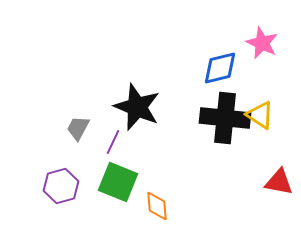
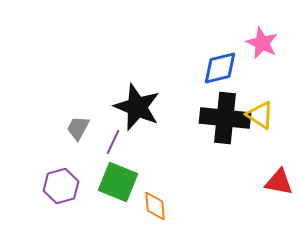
orange diamond: moved 2 px left
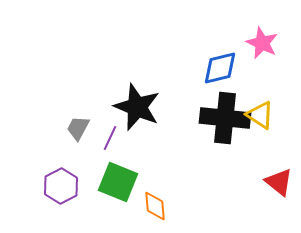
purple line: moved 3 px left, 4 px up
red triangle: rotated 28 degrees clockwise
purple hexagon: rotated 12 degrees counterclockwise
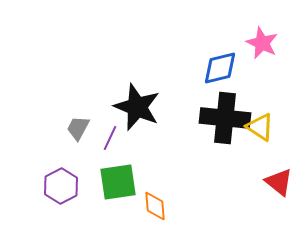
yellow triangle: moved 12 px down
green square: rotated 30 degrees counterclockwise
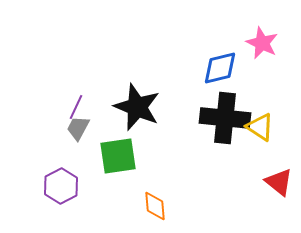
purple line: moved 34 px left, 31 px up
green square: moved 26 px up
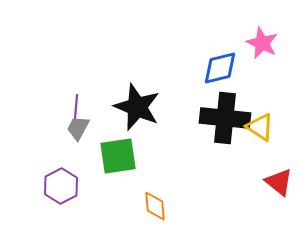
purple line: rotated 20 degrees counterclockwise
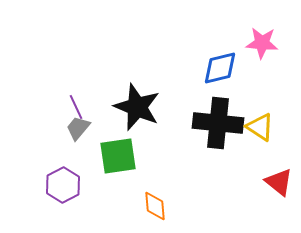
pink star: rotated 20 degrees counterclockwise
purple line: rotated 30 degrees counterclockwise
black cross: moved 7 px left, 5 px down
gray trapezoid: rotated 12 degrees clockwise
purple hexagon: moved 2 px right, 1 px up
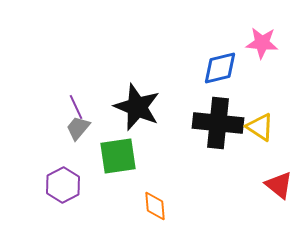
red triangle: moved 3 px down
